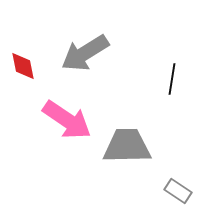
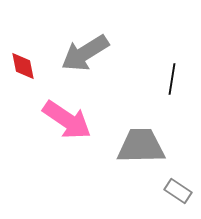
gray trapezoid: moved 14 px right
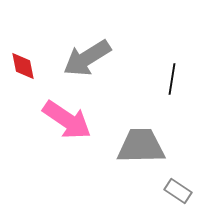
gray arrow: moved 2 px right, 5 px down
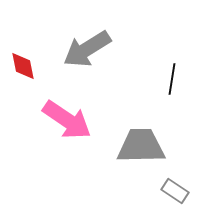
gray arrow: moved 9 px up
gray rectangle: moved 3 px left
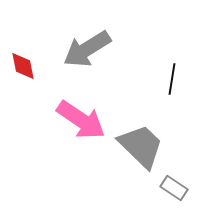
pink arrow: moved 14 px right
gray trapezoid: rotated 45 degrees clockwise
gray rectangle: moved 1 px left, 3 px up
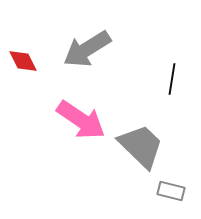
red diamond: moved 5 px up; rotated 16 degrees counterclockwise
gray rectangle: moved 3 px left, 3 px down; rotated 20 degrees counterclockwise
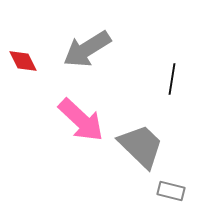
pink arrow: rotated 9 degrees clockwise
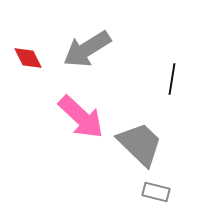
red diamond: moved 5 px right, 3 px up
pink arrow: moved 3 px up
gray trapezoid: moved 1 px left, 2 px up
gray rectangle: moved 15 px left, 1 px down
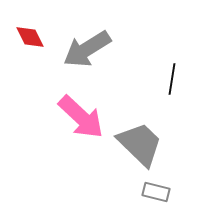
red diamond: moved 2 px right, 21 px up
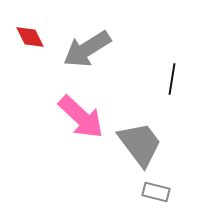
gray trapezoid: rotated 9 degrees clockwise
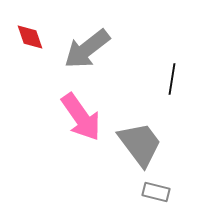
red diamond: rotated 8 degrees clockwise
gray arrow: rotated 6 degrees counterclockwise
pink arrow: rotated 12 degrees clockwise
